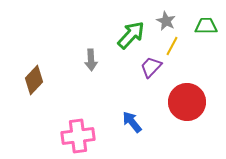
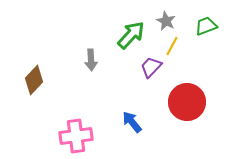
green trapezoid: rotated 20 degrees counterclockwise
pink cross: moved 2 px left
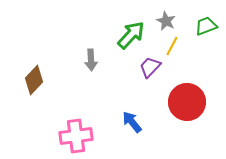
purple trapezoid: moved 1 px left
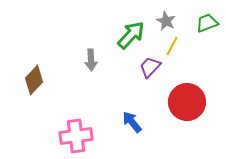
green trapezoid: moved 1 px right, 3 px up
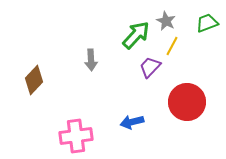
green arrow: moved 5 px right
blue arrow: rotated 65 degrees counterclockwise
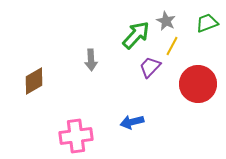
brown diamond: moved 1 px down; rotated 16 degrees clockwise
red circle: moved 11 px right, 18 px up
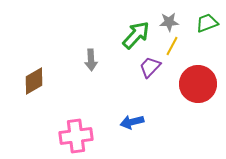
gray star: moved 3 px right, 1 px down; rotated 30 degrees counterclockwise
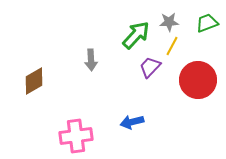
red circle: moved 4 px up
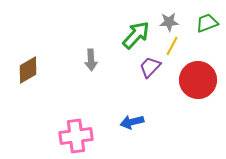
brown diamond: moved 6 px left, 11 px up
